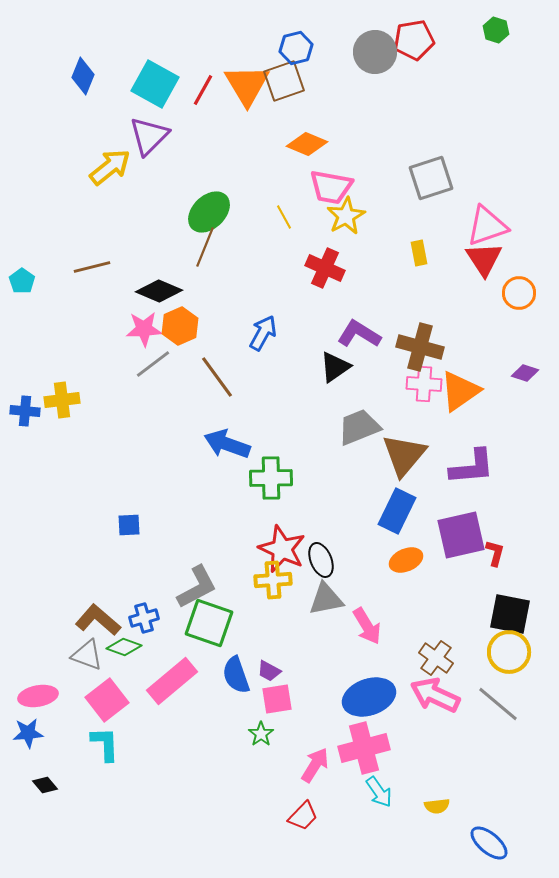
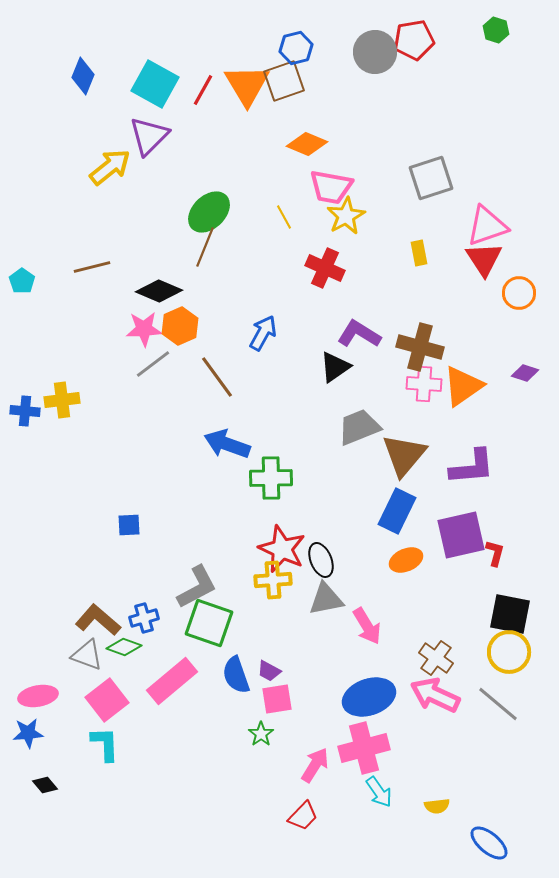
orange triangle at (460, 391): moved 3 px right, 5 px up
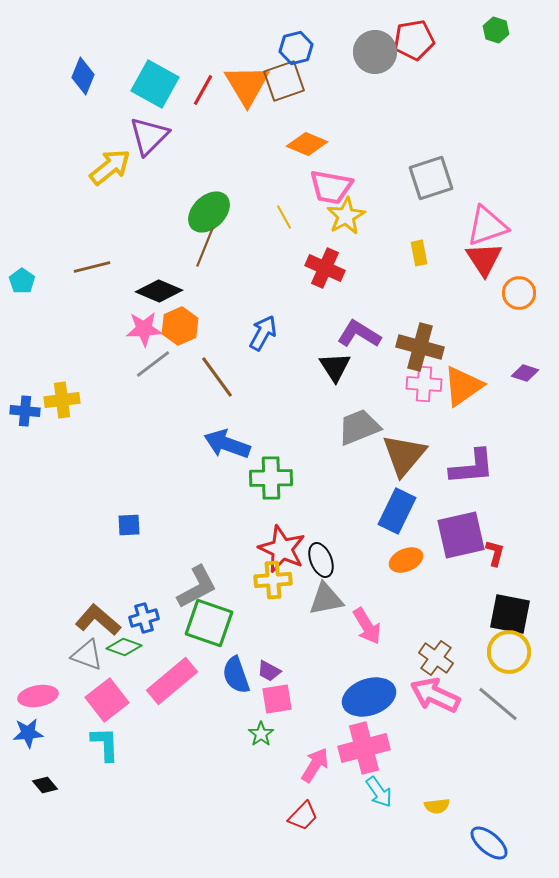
black triangle at (335, 367): rotated 28 degrees counterclockwise
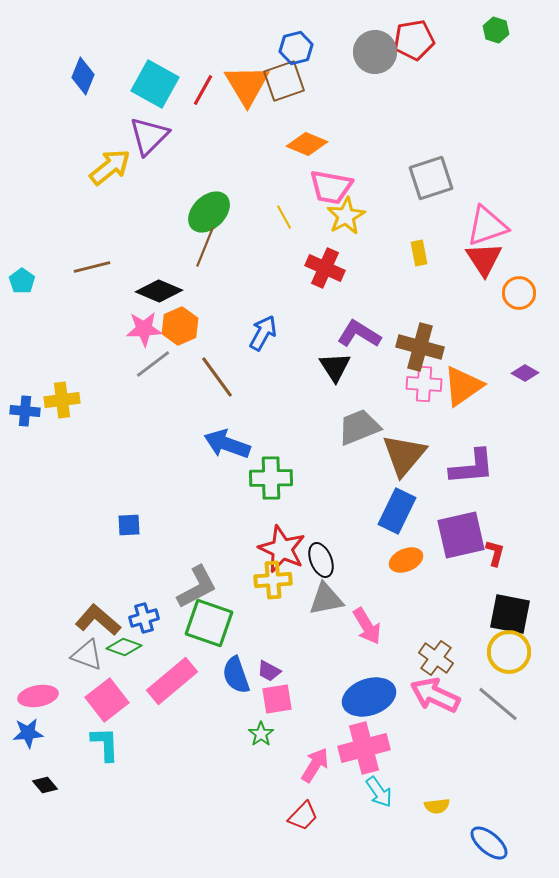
purple diamond at (525, 373): rotated 12 degrees clockwise
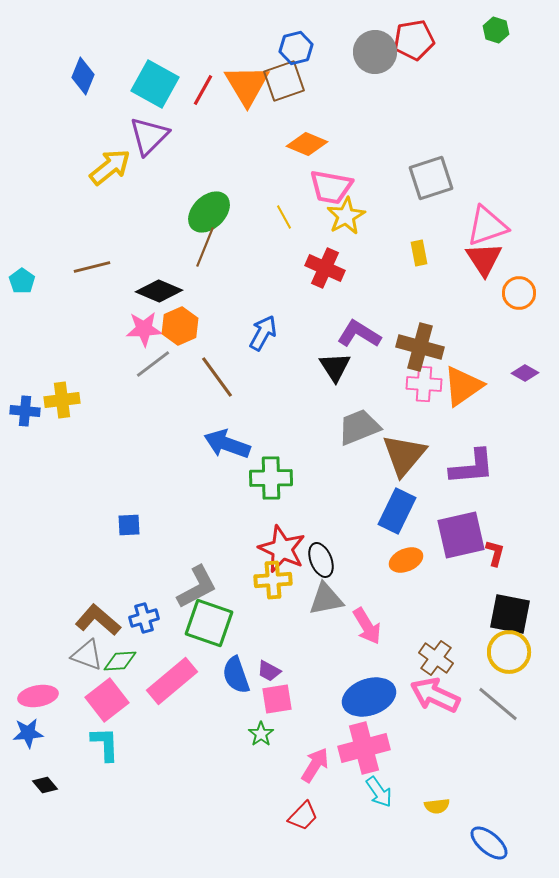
green diamond at (124, 647): moved 4 px left, 14 px down; rotated 24 degrees counterclockwise
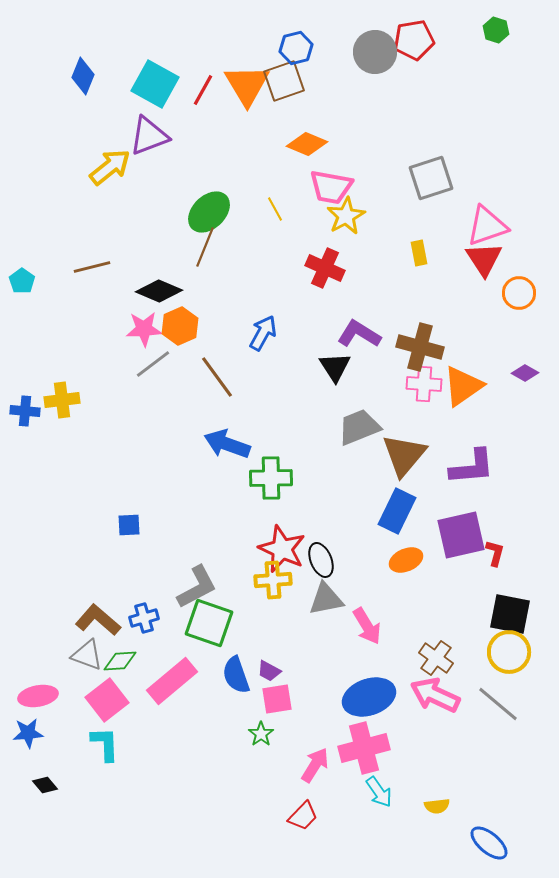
purple triangle at (149, 136): rotated 24 degrees clockwise
yellow line at (284, 217): moved 9 px left, 8 px up
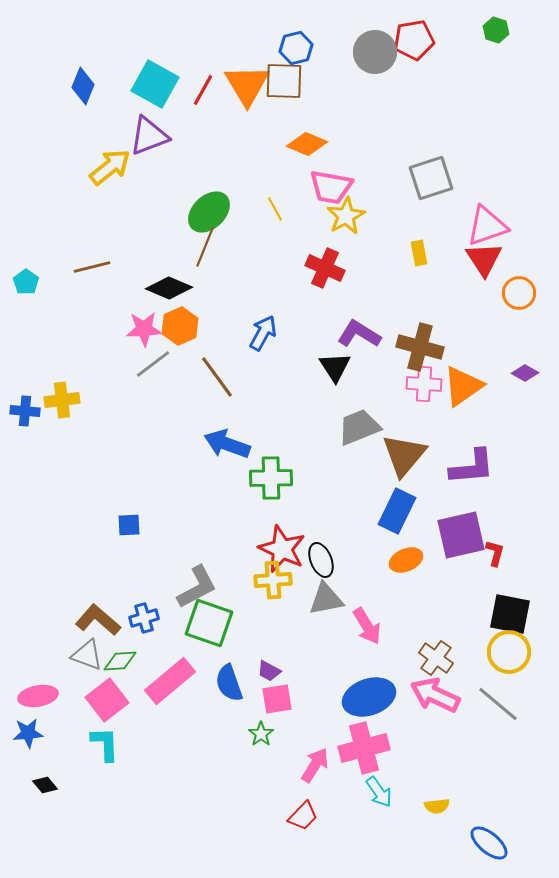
blue diamond at (83, 76): moved 10 px down
brown square at (284, 81): rotated 21 degrees clockwise
cyan pentagon at (22, 281): moved 4 px right, 1 px down
black diamond at (159, 291): moved 10 px right, 3 px up
blue semicircle at (236, 675): moved 7 px left, 8 px down
pink rectangle at (172, 681): moved 2 px left
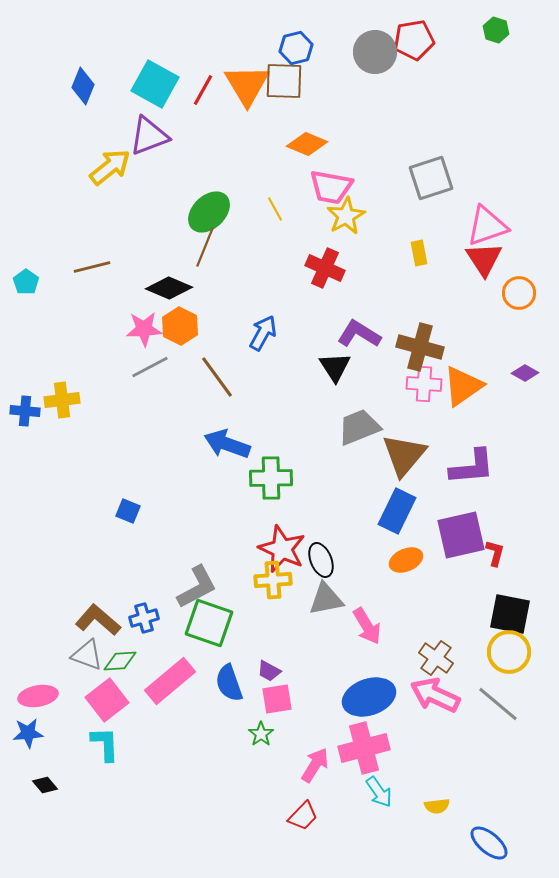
orange hexagon at (180, 326): rotated 9 degrees counterclockwise
gray line at (153, 364): moved 3 px left, 3 px down; rotated 9 degrees clockwise
blue square at (129, 525): moved 1 px left, 14 px up; rotated 25 degrees clockwise
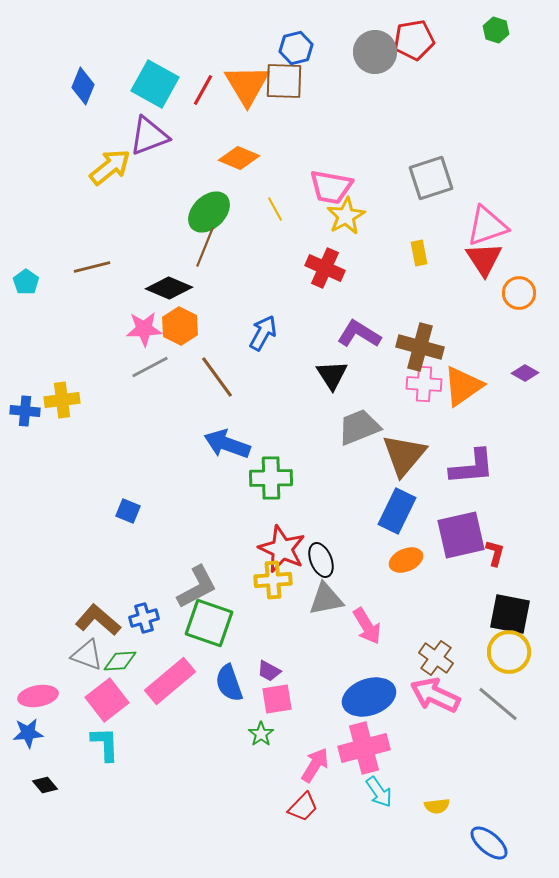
orange diamond at (307, 144): moved 68 px left, 14 px down
black triangle at (335, 367): moved 3 px left, 8 px down
red trapezoid at (303, 816): moved 9 px up
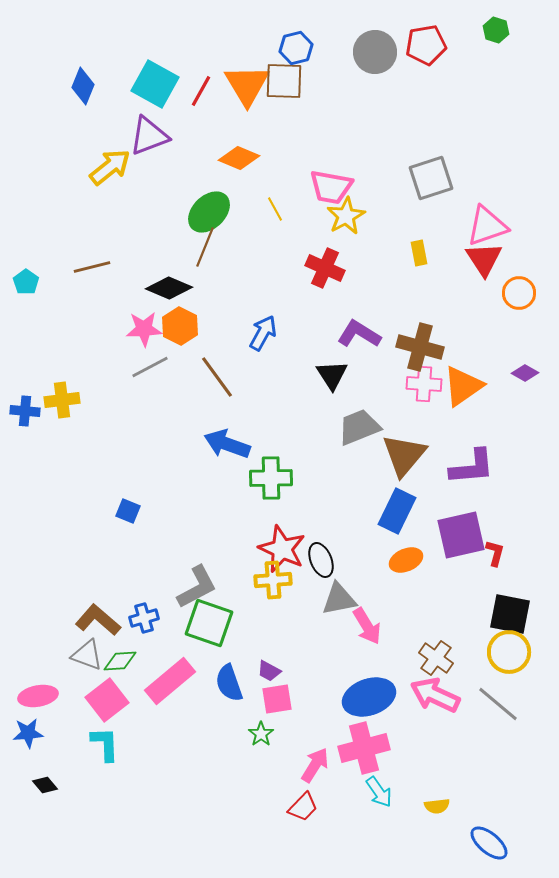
red pentagon at (414, 40): moved 12 px right, 5 px down
red line at (203, 90): moved 2 px left, 1 px down
gray triangle at (326, 599): moved 13 px right
